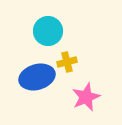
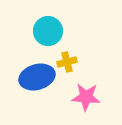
pink star: rotated 28 degrees clockwise
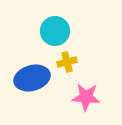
cyan circle: moved 7 px right
blue ellipse: moved 5 px left, 1 px down
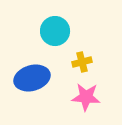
yellow cross: moved 15 px right
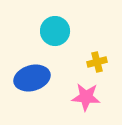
yellow cross: moved 15 px right
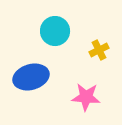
yellow cross: moved 2 px right, 12 px up; rotated 12 degrees counterclockwise
blue ellipse: moved 1 px left, 1 px up
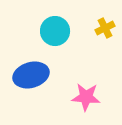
yellow cross: moved 6 px right, 22 px up
blue ellipse: moved 2 px up
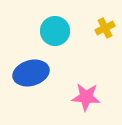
blue ellipse: moved 2 px up
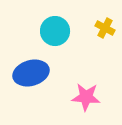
yellow cross: rotated 36 degrees counterclockwise
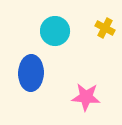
blue ellipse: rotated 72 degrees counterclockwise
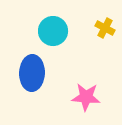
cyan circle: moved 2 px left
blue ellipse: moved 1 px right
